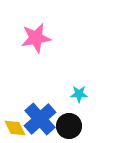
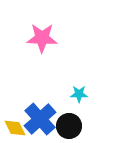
pink star: moved 6 px right; rotated 12 degrees clockwise
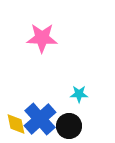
yellow diamond: moved 1 px right, 4 px up; rotated 15 degrees clockwise
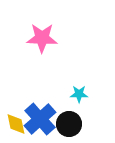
black circle: moved 2 px up
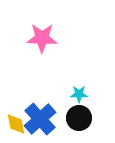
black circle: moved 10 px right, 6 px up
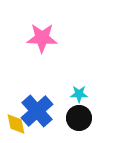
blue cross: moved 3 px left, 8 px up
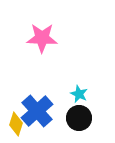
cyan star: rotated 24 degrees clockwise
yellow diamond: rotated 30 degrees clockwise
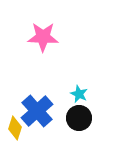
pink star: moved 1 px right, 1 px up
yellow diamond: moved 1 px left, 4 px down
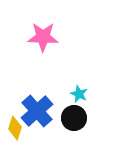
black circle: moved 5 px left
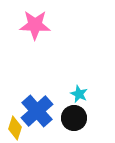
pink star: moved 8 px left, 12 px up
